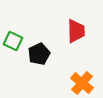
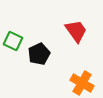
red trapezoid: rotated 35 degrees counterclockwise
orange cross: rotated 10 degrees counterclockwise
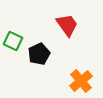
red trapezoid: moved 9 px left, 6 px up
orange cross: moved 1 px left, 2 px up; rotated 20 degrees clockwise
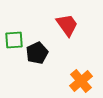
green square: moved 1 px right, 1 px up; rotated 30 degrees counterclockwise
black pentagon: moved 2 px left, 1 px up
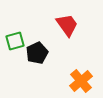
green square: moved 1 px right, 1 px down; rotated 12 degrees counterclockwise
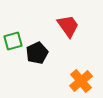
red trapezoid: moved 1 px right, 1 px down
green square: moved 2 px left
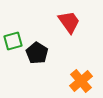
red trapezoid: moved 1 px right, 4 px up
black pentagon: rotated 15 degrees counterclockwise
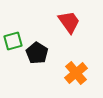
orange cross: moved 5 px left, 8 px up
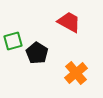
red trapezoid: rotated 25 degrees counterclockwise
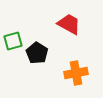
red trapezoid: moved 2 px down
orange cross: rotated 30 degrees clockwise
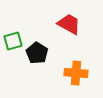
orange cross: rotated 15 degrees clockwise
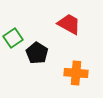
green square: moved 3 px up; rotated 18 degrees counterclockwise
